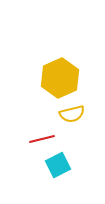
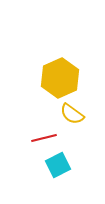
yellow semicircle: rotated 50 degrees clockwise
red line: moved 2 px right, 1 px up
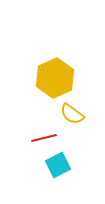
yellow hexagon: moved 5 px left
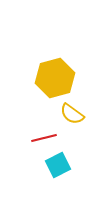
yellow hexagon: rotated 9 degrees clockwise
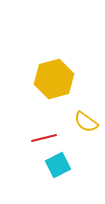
yellow hexagon: moved 1 px left, 1 px down
yellow semicircle: moved 14 px right, 8 px down
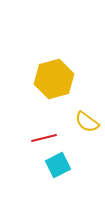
yellow semicircle: moved 1 px right
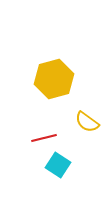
cyan square: rotated 30 degrees counterclockwise
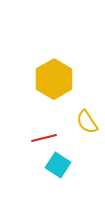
yellow hexagon: rotated 15 degrees counterclockwise
yellow semicircle: rotated 20 degrees clockwise
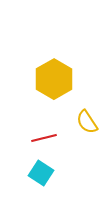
cyan square: moved 17 px left, 8 px down
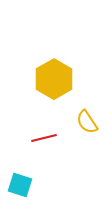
cyan square: moved 21 px left, 12 px down; rotated 15 degrees counterclockwise
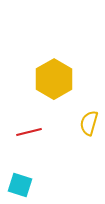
yellow semicircle: moved 2 px right, 1 px down; rotated 50 degrees clockwise
red line: moved 15 px left, 6 px up
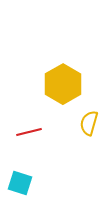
yellow hexagon: moved 9 px right, 5 px down
cyan square: moved 2 px up
